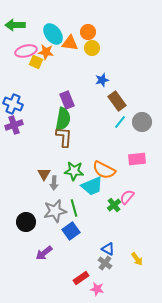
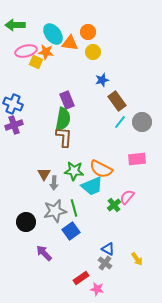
yellow circle: moved 1 px right, 4 px down
orange semicircle: moved 3 px left, 1 px up
purple arrow: rotated 84 degrees clockwise
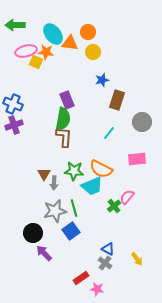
brown rectangle: moved 1 px up; rotated 54 degrees clockwise
cyan line: moved 11 px left, 11 px down
green cross: moved 1 px down
black circle: moved 7 px right, 11 px down
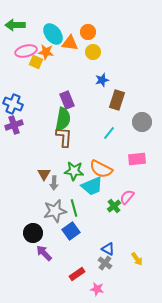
red rectangle: moved 4 px left, 4 px up
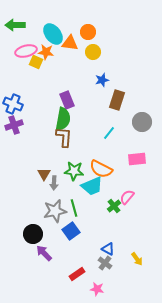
black circle: moved 1 px down
